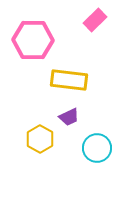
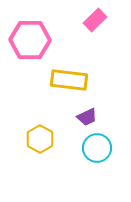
pink hexagon: moved 3 px left
purple trapezoid: moved 18 px right
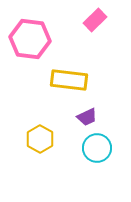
pink hexagon: moved 1 px up; rotated 6 degrees clockwise
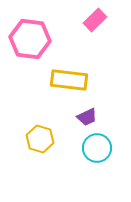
yellow hexagon: rotated 12 degrees counterclockwise
